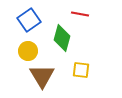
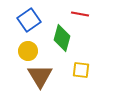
brown triangle: moved 2 px left
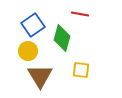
blue square: moved 4 px right, 5 px down
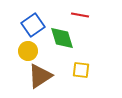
red line: moved 1 px down
green diamond: rotated 32 degrees counterclockwise
brown triangle: rotated 28 degrees clockwise
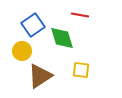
yellow circle: moved 6 px left
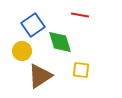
green diamond: moved 2 px left, 4 px down
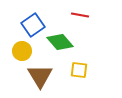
green diamond: rotated 24 degrees counterclockwise
yellow square: moved 2 px left
brown triangle: rotated 28 degrees counterclockwise
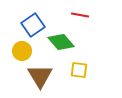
green diamond: moved 1 px right
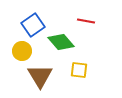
red line: moved 6 px right, 6 px down
